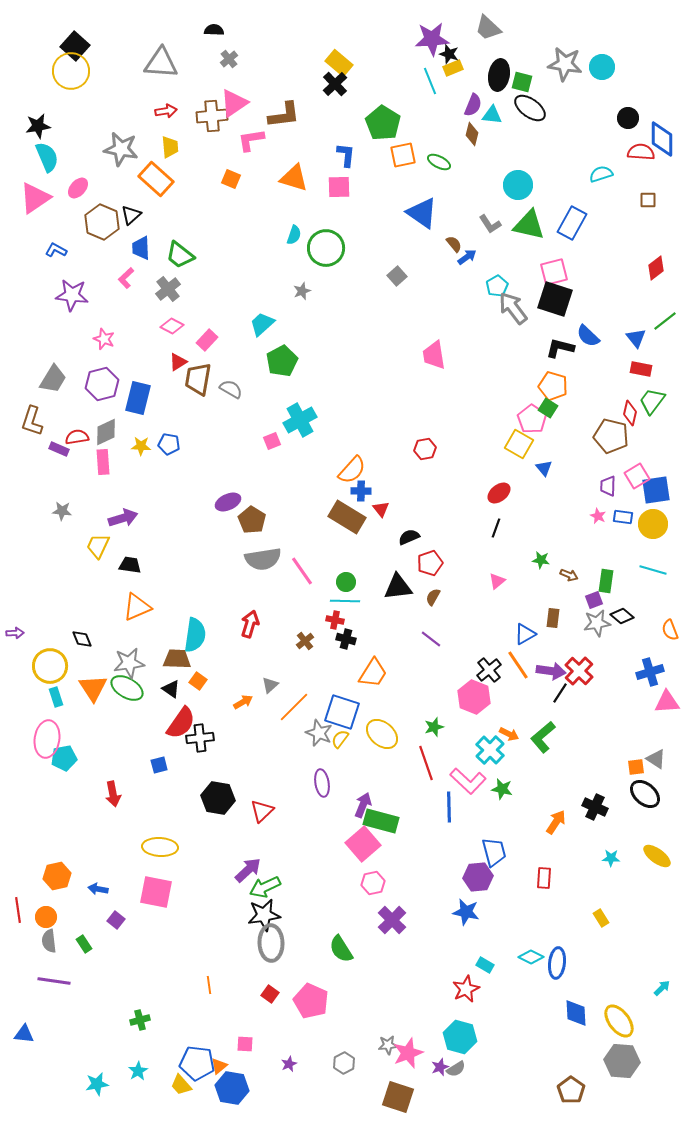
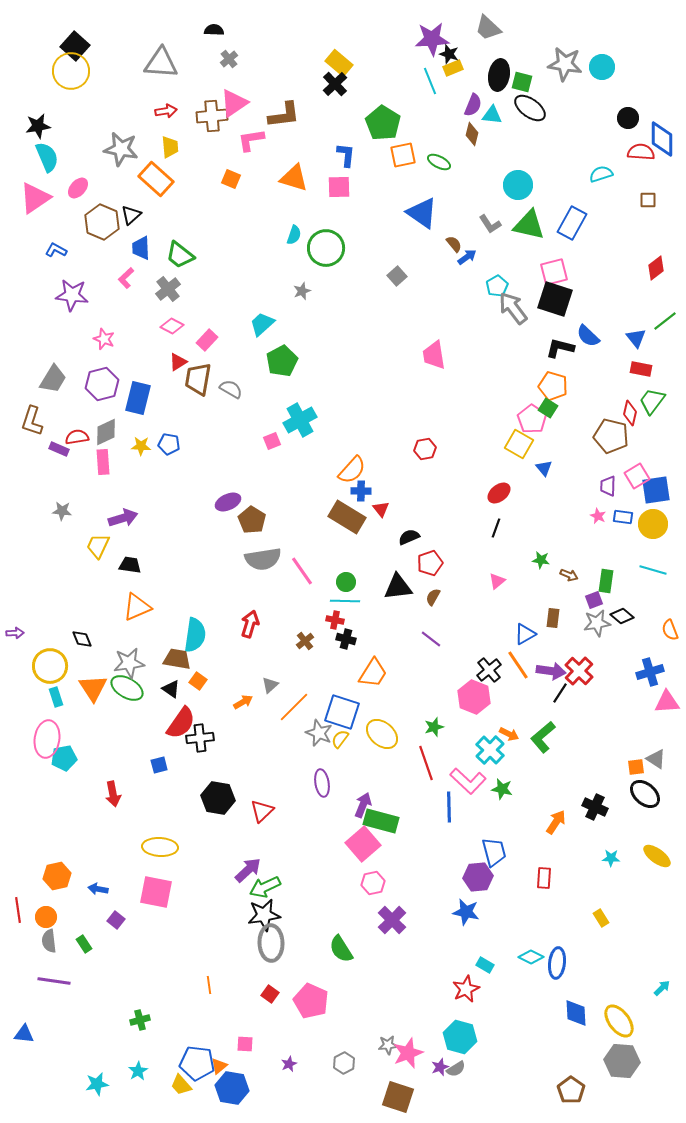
brown trapezoid at (177, 659): rotated 8 degrees clockwise
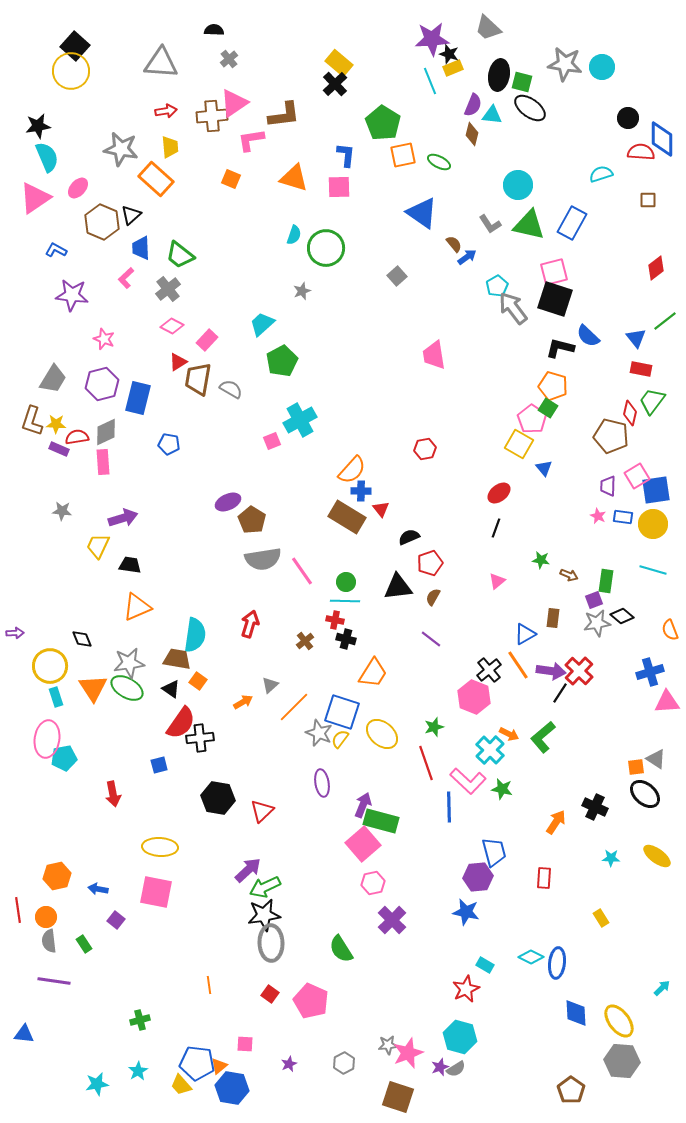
yellow star at (141, 446): moved 85 px left, 22 px up
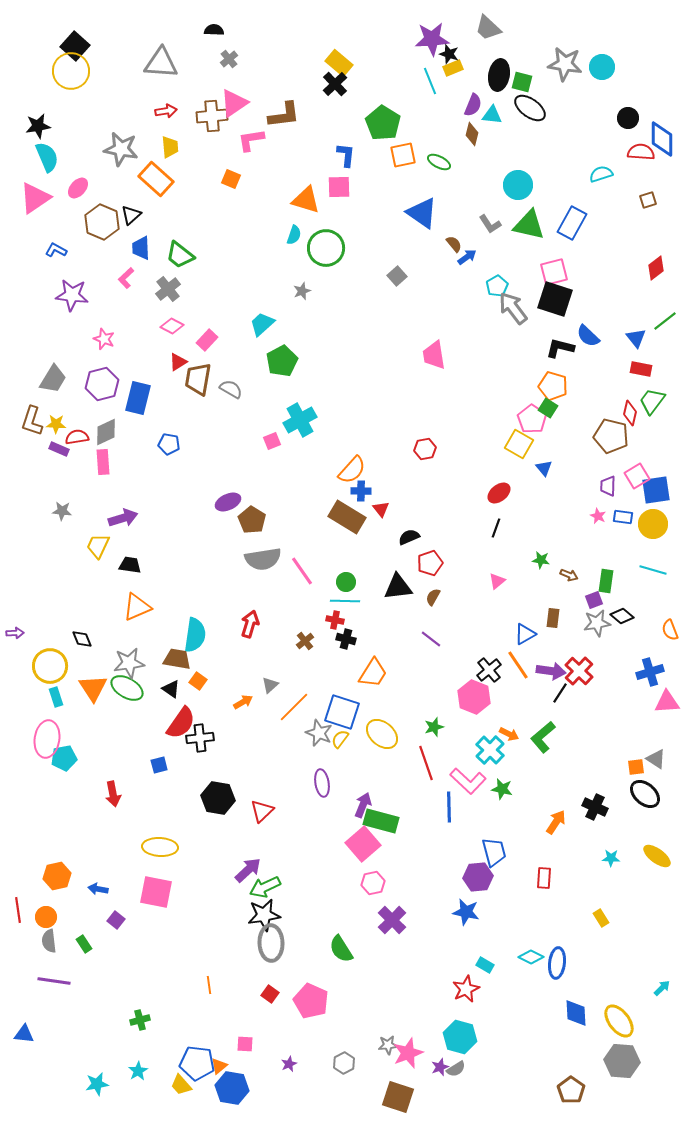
orange triangle at (294, 178): moved 12 px right, 22 px down
brown square at (648, 200): rotated 18 degrees counterclockwise
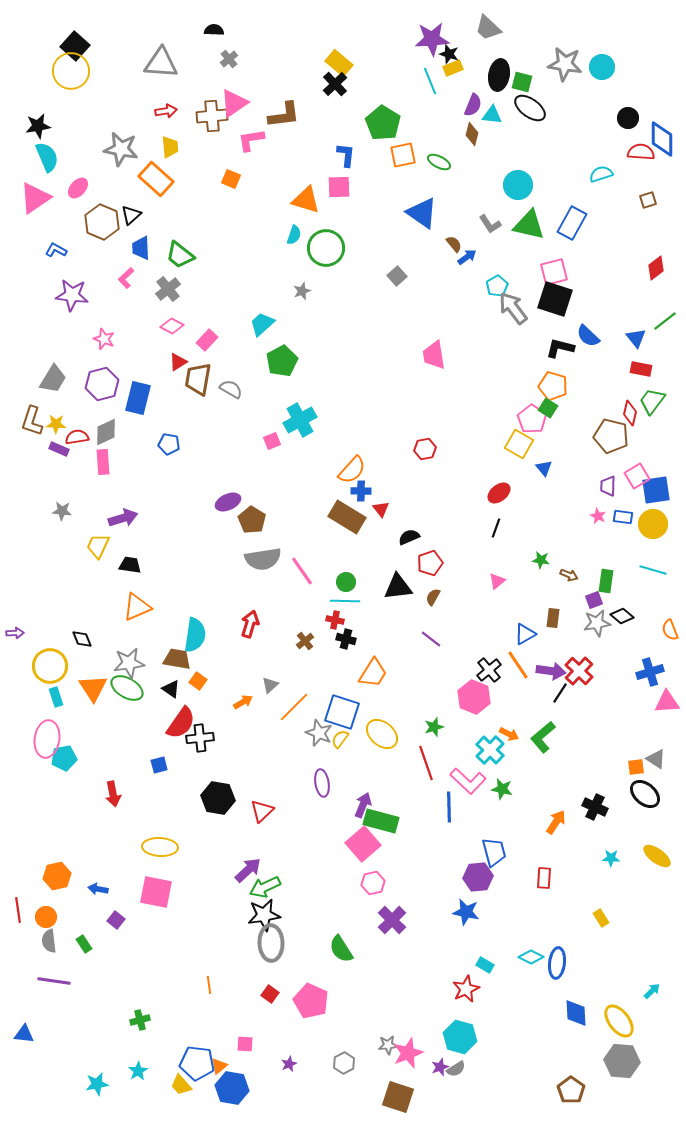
cyan arrow at (662, 988): moved 10 px left, 3 px down
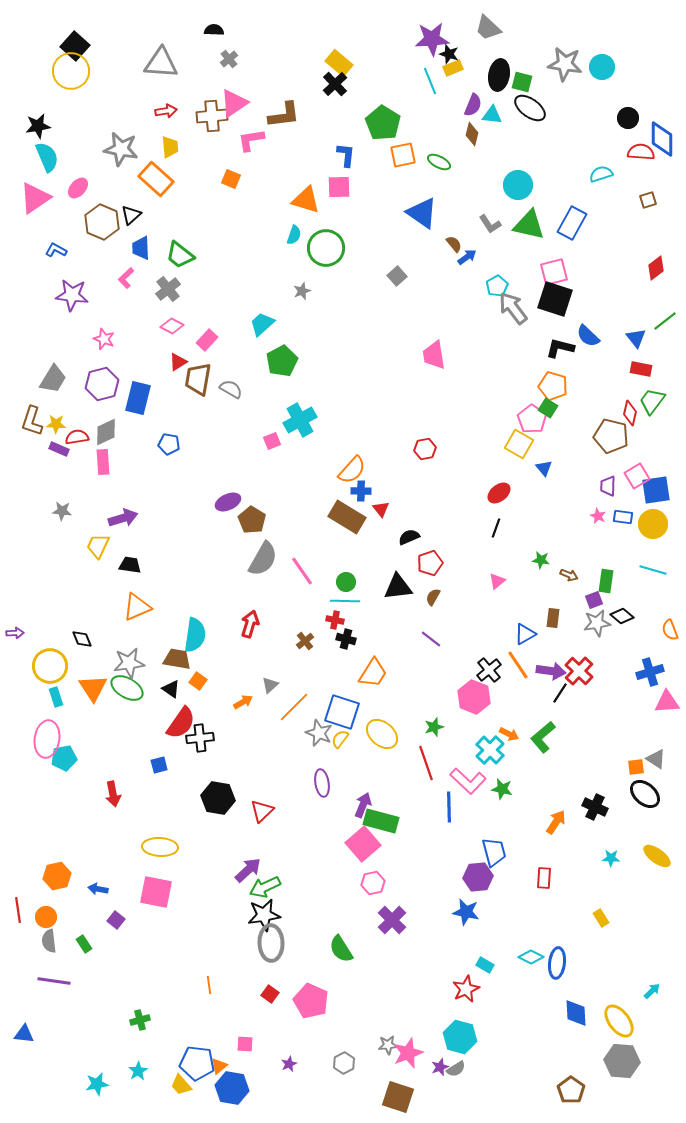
gray semicircle at (263, 559): rotated 51 degrees counterclockwise
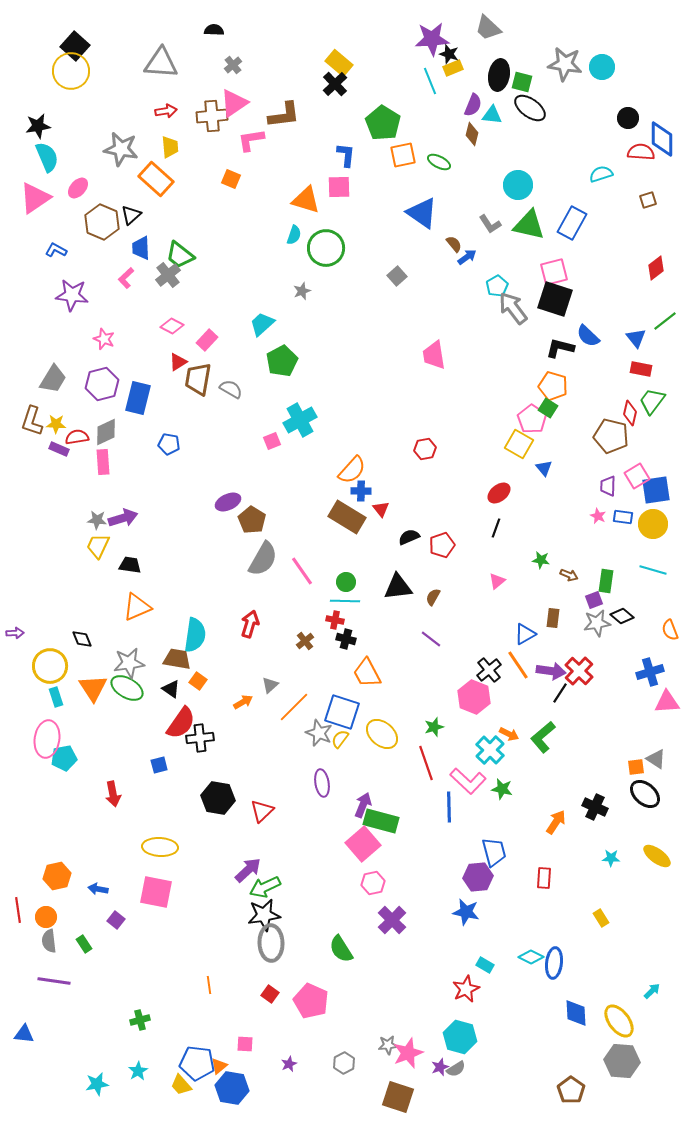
gray cross at (229, 59): moved 4 px right, 6 px down
gray cross at (168, 289): moved 14 px up
gray star at (62, 511): moved 35 px right, 9 px down
red pentagon at (430, 563): moved 12 px right, 18 px up
orange trapezoid at (373, 673): moved 6 px left; rotated 120 degrees clockwise
blue ellipse at (557, 963): moved 3 px left
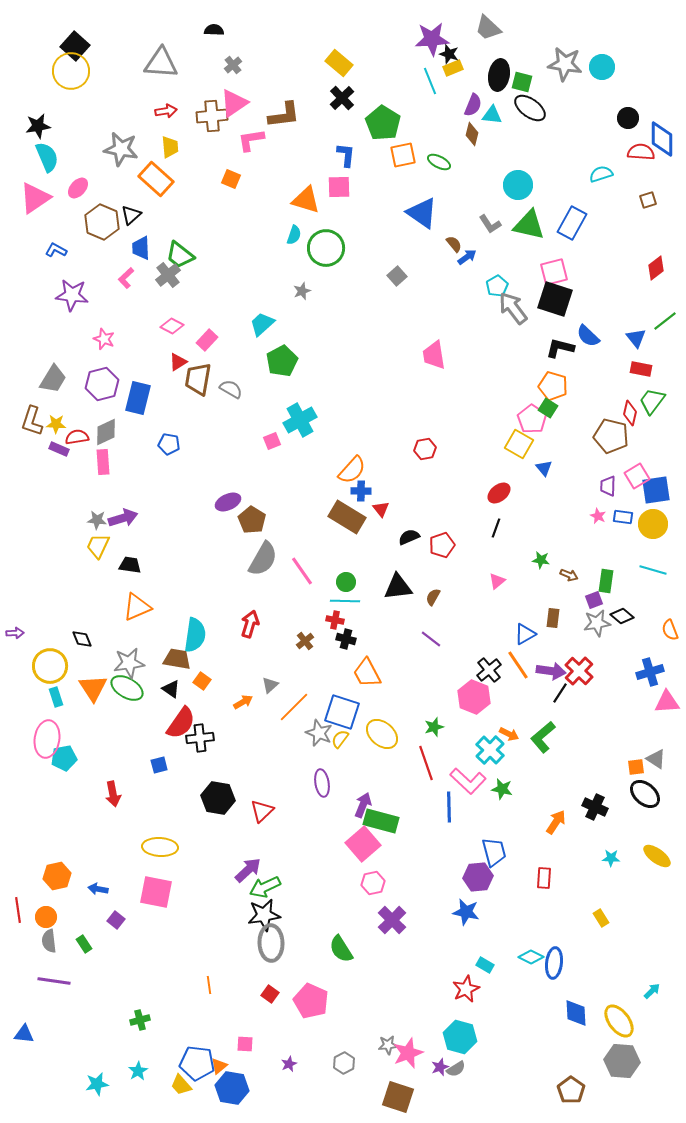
black cross at (335, 84): moved 7 px right, 14 px down
orange square at (198, 681): moved 4 px right
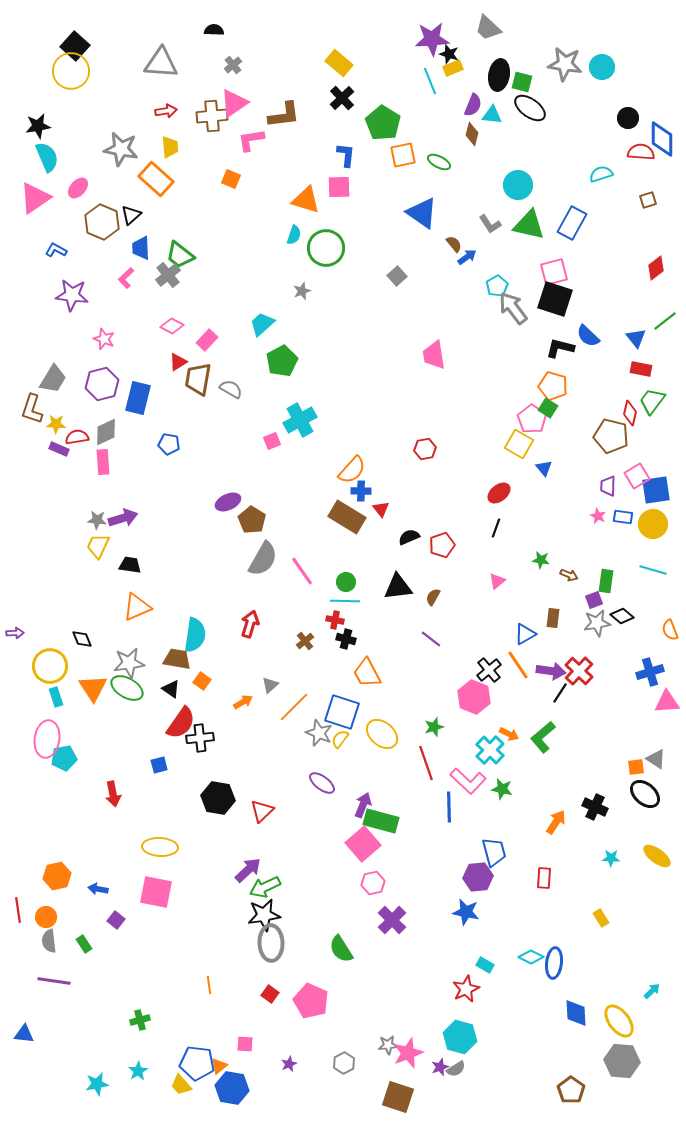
brown L-shape at (32, 421): moved 12 px up
purple ellipse at (322, 783): rotated 44 degrees counterclockwise
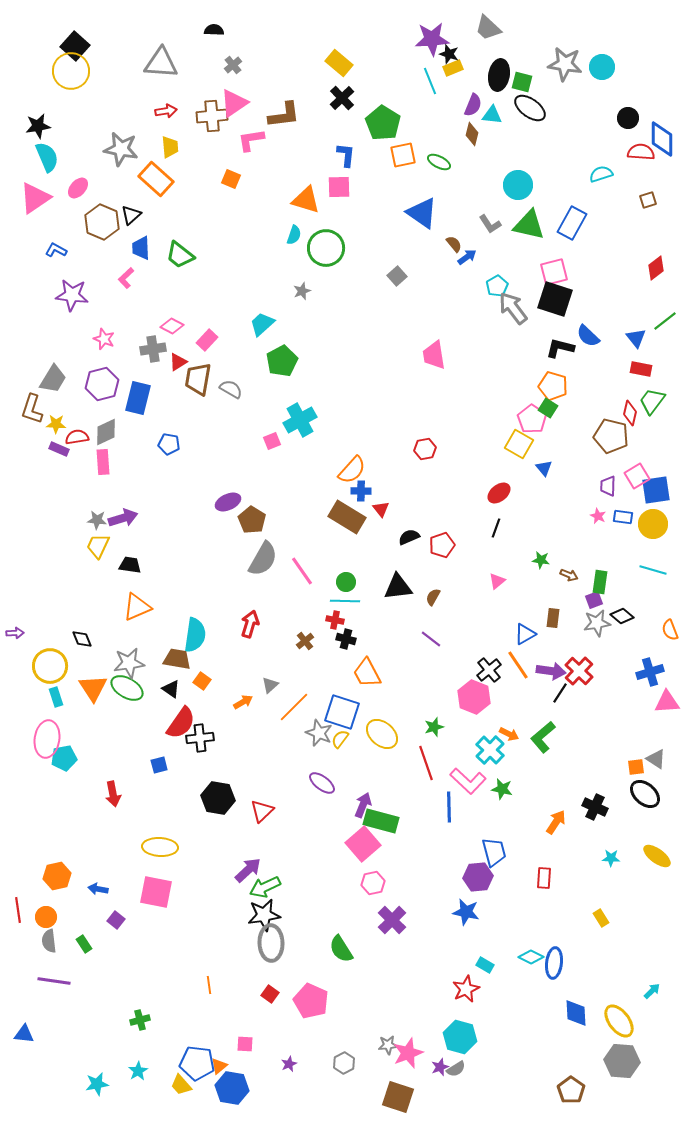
gray cross at (168, 275): moved 15 px left, 74 px down; rotated 30 degrees clockwise
green rectangle at (606, 581): moved 6 px left, 1 px down
